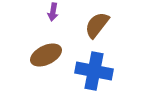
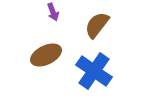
purple arrow: rotated 30 degrees counterclockwise
blue cross: rotated 24 degrees clockwise
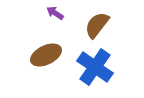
purple arrow: moved 2 px right, 1 px down; rotated 144 degrees clockwise
blue cross: moved 1 px right, 4 px up
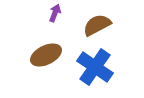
purple arrow: rotated 78 degrees clockwise
brown semicircle: rotated 24 degrees clockwise
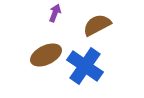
blue cross: moved 10 px left, 1 px up
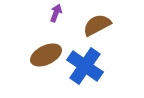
purple arrow: moved 1 px right
